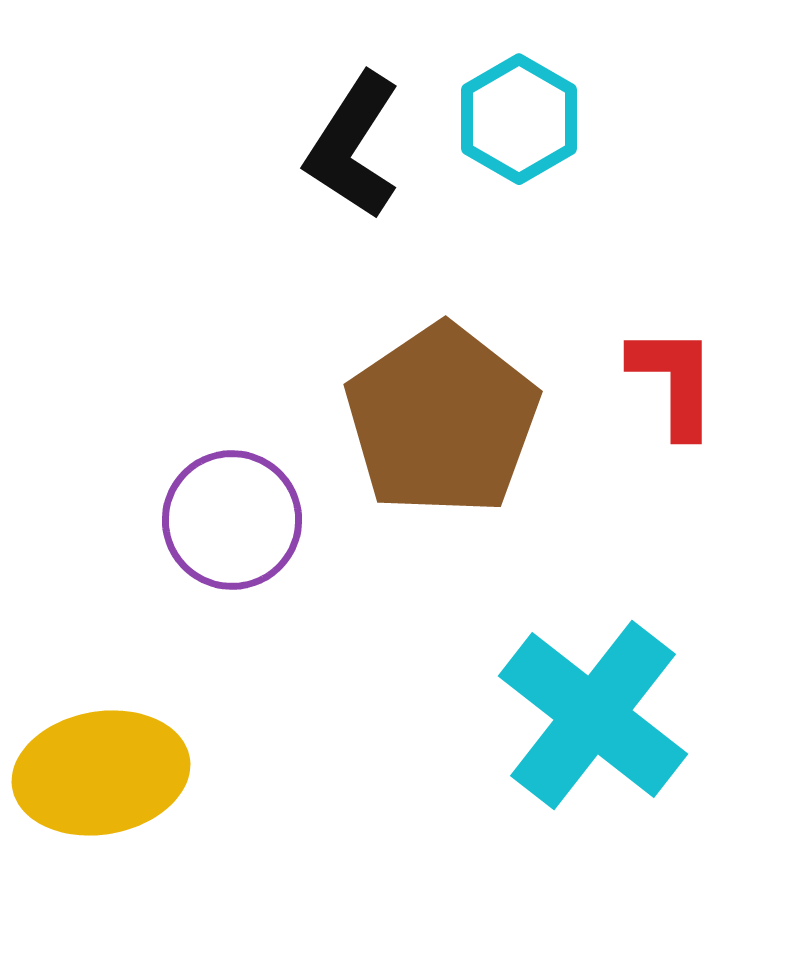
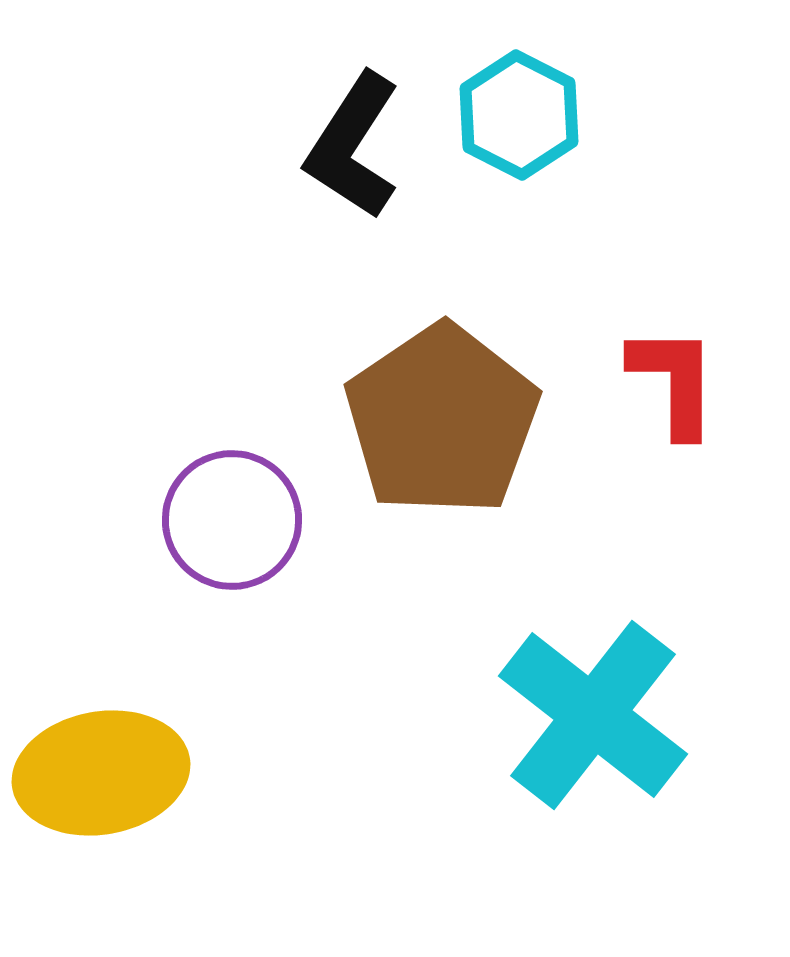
cyan hexagon: moved 4 px up; rotated 3 degrees counterclockwise
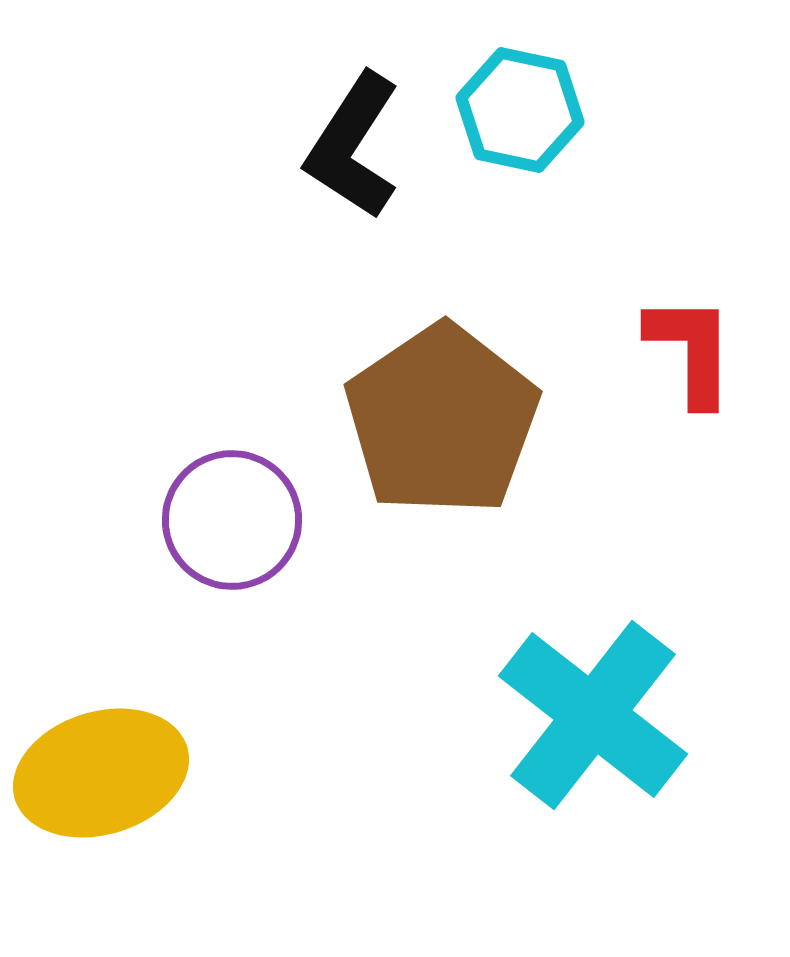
cyan hexagon: moved 1 px right, 5 px up; rotated 15 degrees counterclockwise
red L-shape: moved 17 px right, 31 px up
yellow ellipse: rotated 7 degrees counterclockwise
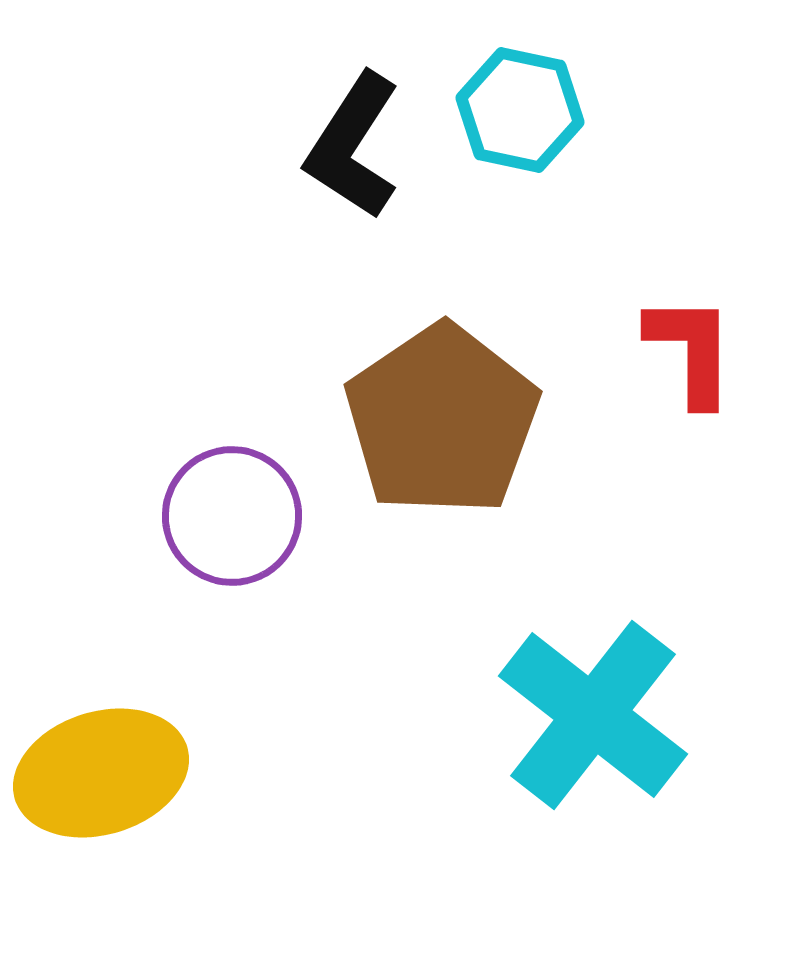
purple circle: moved 4 px up
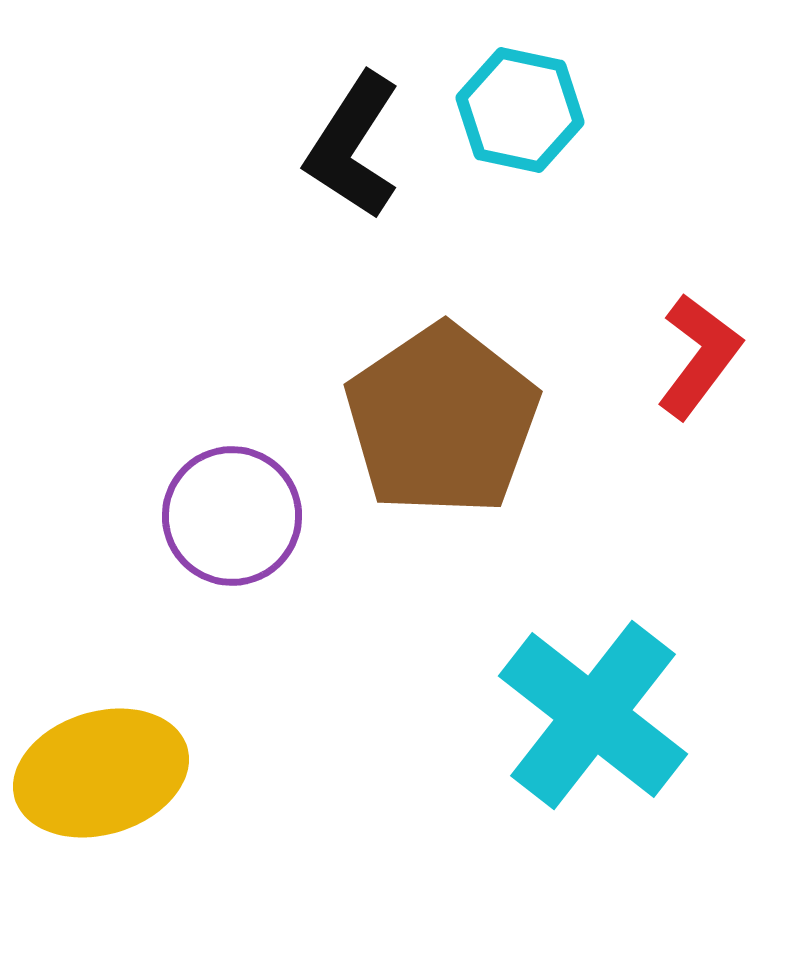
red L-shape: moved 8 px right, 6 px down; rotated 37 degrees clockwise
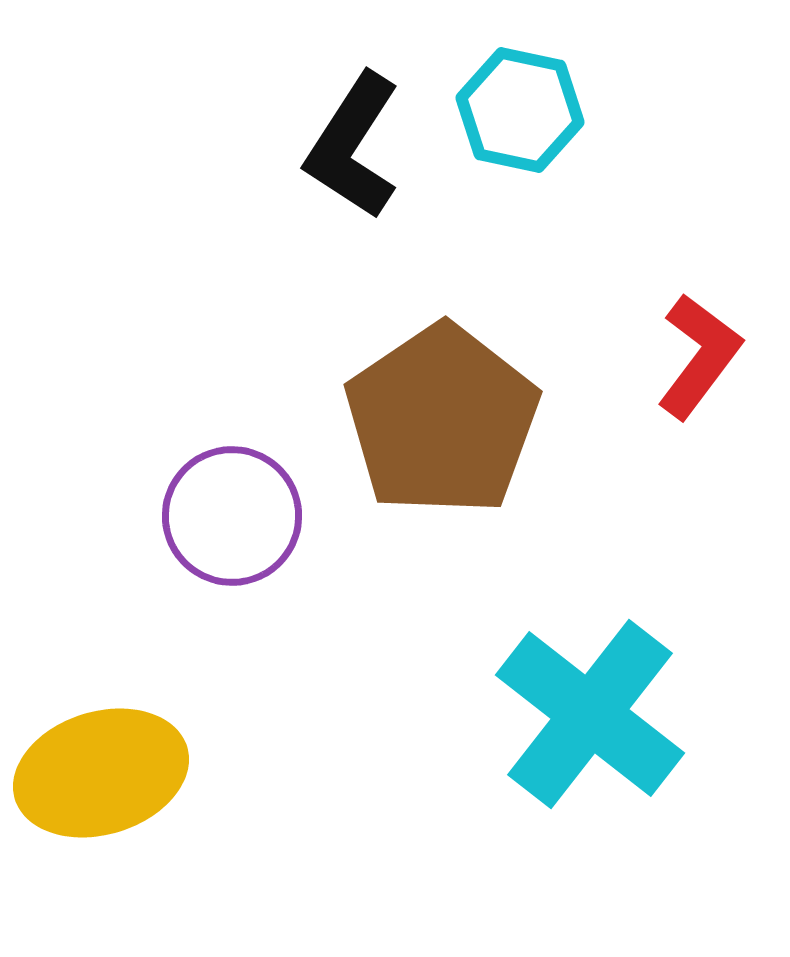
cyan cross: moved 3 px left, 1 px up
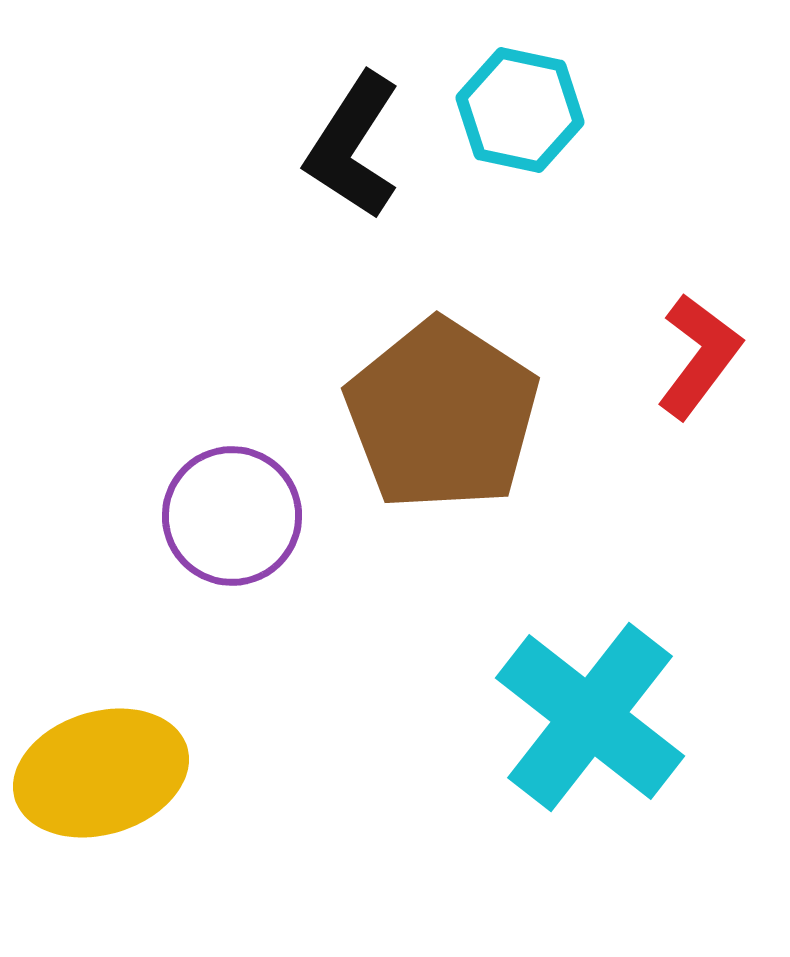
brown pentagon: moved 5 px up; rotated 5 degrees counterclockwise
cyan cross: moved 3 px down
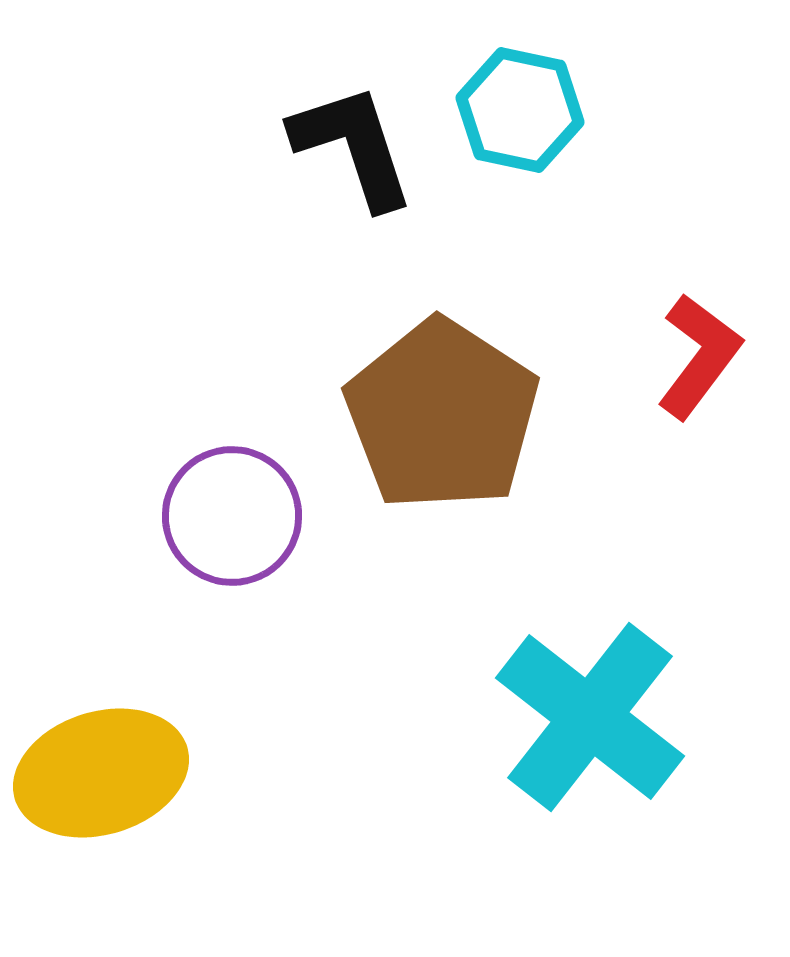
black L-shape: rotated 129 degrees clockwise
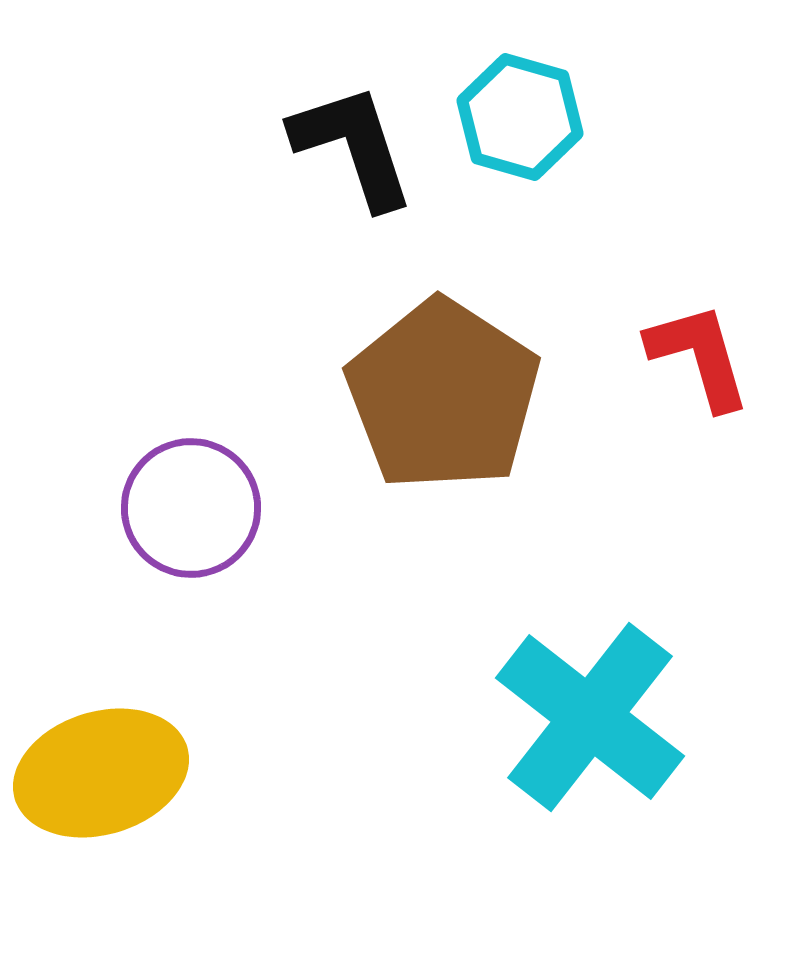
cyan hexagon: moved 7 px down; rotated 4 degrees clockwise
red L-shape: rotated 53 degrees counterclockwise
brown pentagon: moved 1 px right, 20 px up
purple circle: moved 41 px left, 8 px up
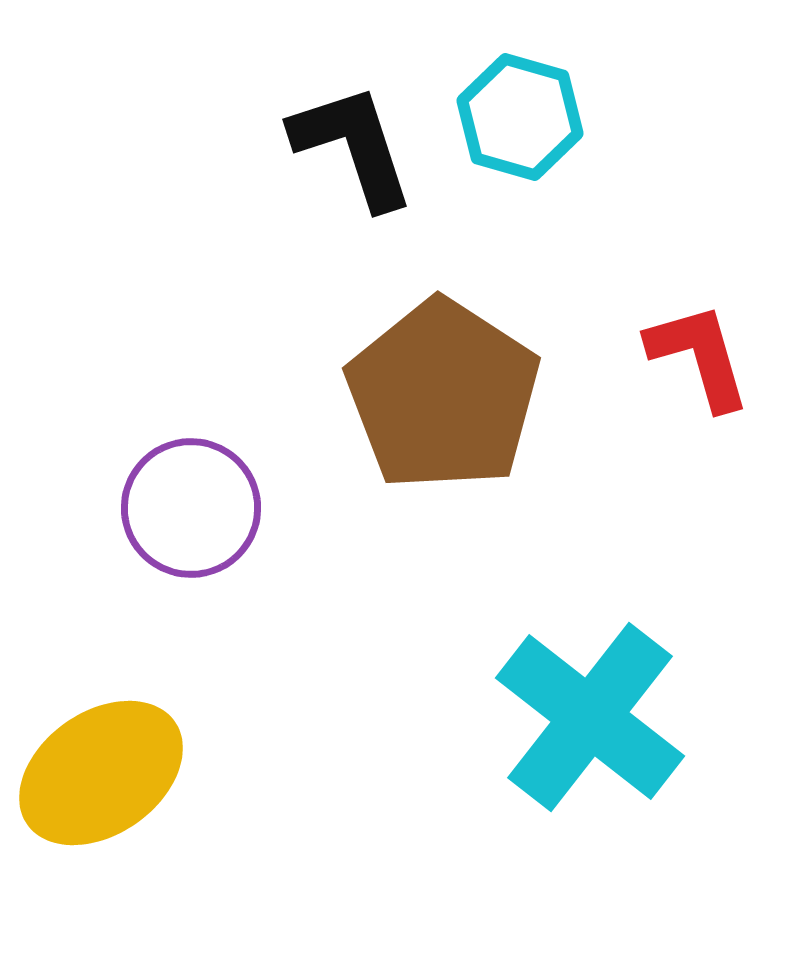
yellow ellipse: rotated 18 degrees counterclockwise
